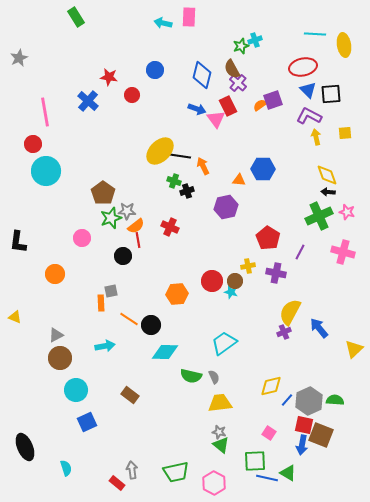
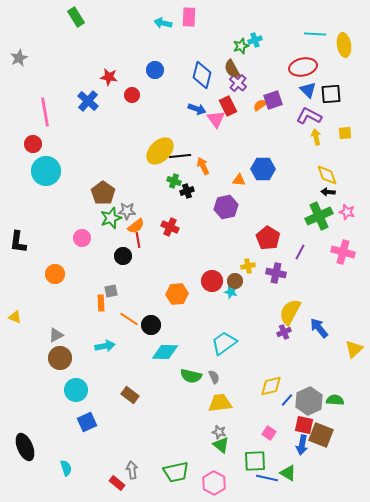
black line at (180, 156): rotated 15 degrees counterclockwise
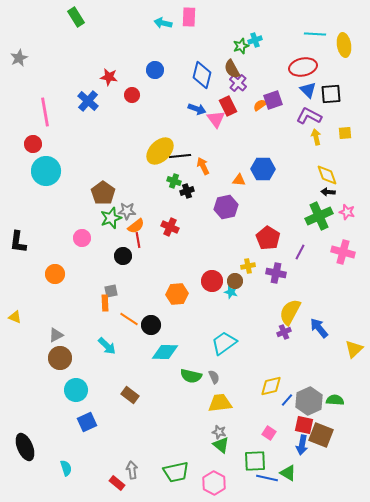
orange rectangle at (101, 303): moved 4 px right
cyan arrow at (105, 346): moved 2 px right; rotated 54 degrees clockwise
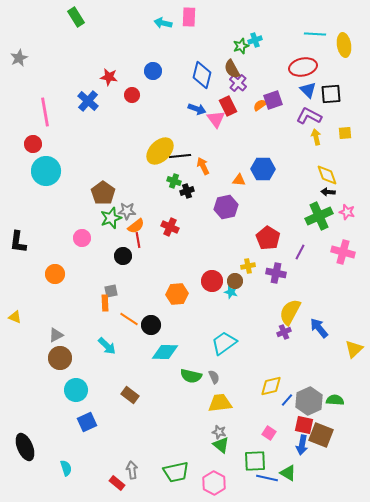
blue circle at (155, 70): moved 2 px left, 1 px down
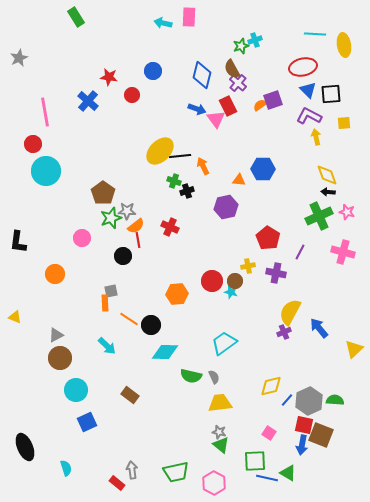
yellow square at (345, 133): moved 1 px left, 10 px up
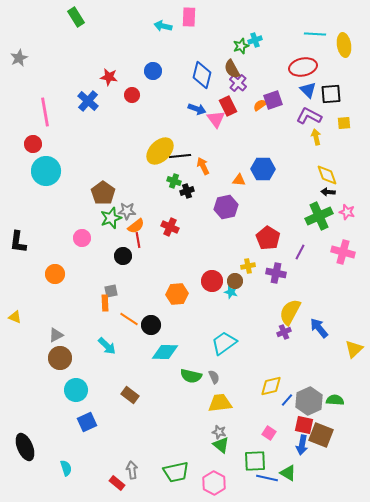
cyan arrow at (163, 23): moved 3 px down
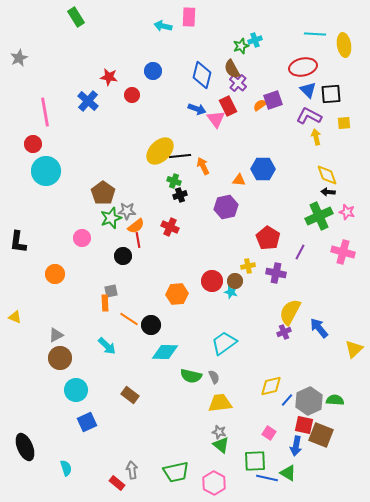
black cross at (187, 191): moved 7 px left, 4 px down
blue arrow at (302, 445): moved 6 px left, 1 px down
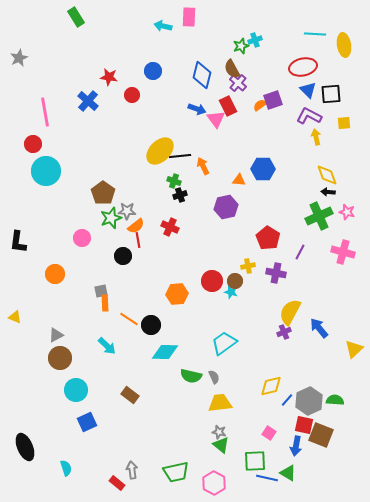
gray square at (111, 291): moved 10 px left
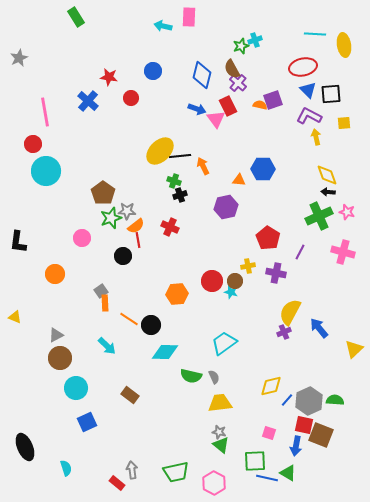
red circle at (132, 95): moved 1 px left, 3 px down
orange semicircle at (260, 105): rotated 48 degrees clockwise
gray square at (101, 291): rotated 24 degrees counterclockwise
cyan circle at (76, 390): moved 2 px up
pink square at (269, 433): rotated 16 degrees counterclockwise
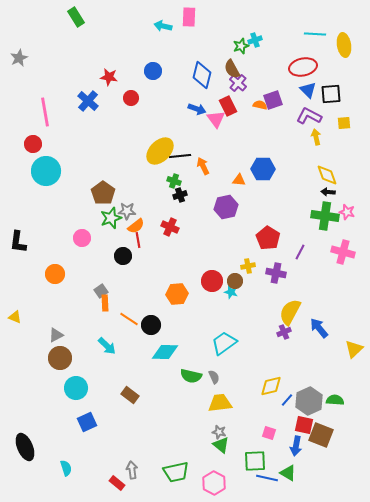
green cross at (319, 216): moved 6 px right; rotated 32 degrees clockwise
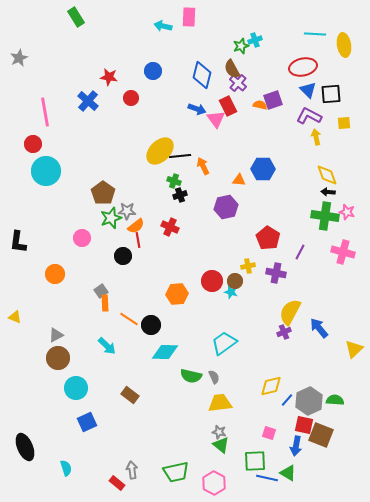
brown circle at (60, 358): moved 2 px left
